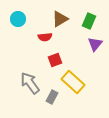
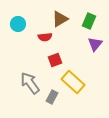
cyan circle: moved 5 px down
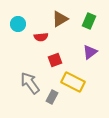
red semicircle: moved 4 px left
purple triangle: moved 5 px left, 8 px down; rotated 14 degrees clockwise
yellow rectangle: rotated 15 degrees counterclockwise
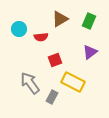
cyan circle: moved 1 px right, 5 px down
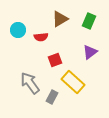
cyan circle: moved 1 px left, 1 px down
yellow rectangle: rotated 15 degrees clockwise
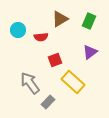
gray rectangle: moved 4 px left, 5 px down; rotated 16 degrees clockwise
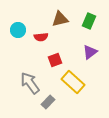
brown triangle: rotated 18 degrees clockwise
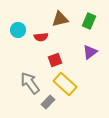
yellow rectangle: moved 8 px left, 2 px down
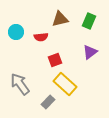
cyan circle: moved 2 px left, 2 px down
gray arrow: moved 10 px left, 1 px down
